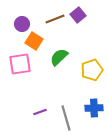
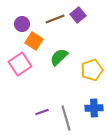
pink square: rotated 25 degrees counterclockwise
purple line: moved 2 px right
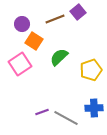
purple square: moved 3 px up
yellow pentagon: moved 1 px left
gray line: rotated 45 degrees counterclockwise
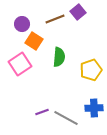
green semicircle: rotated 138 degrees clockwise
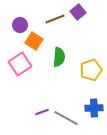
purple circle: moved 2 px left, 1 px down
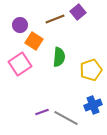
blue cross: moved 1 px left, 3 px up; rotated 18 degrees counterclockwise
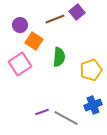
purple square: moved 1 px left
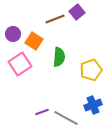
purple circle: moved 7 px left, 9 px down
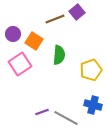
green semicircle: moved 2 px up
blue cross: rotated 36 degrees clockwise
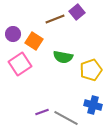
green semicircle: moved 4 px right, 2 px down; rotated 96 degrees clockwise
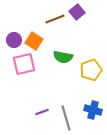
purple circle: moved 1 px right, 6 px down
pink square: moved 4 px right; rotated 20 degrees clockwise
blue cross: moved 5 px down
gray line: rotated 45 degrees clockwise
